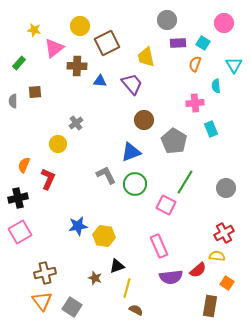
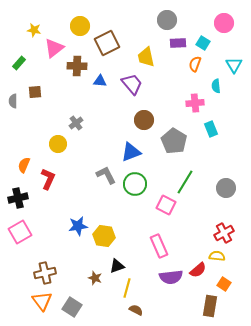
orange square at (227, 283): moved 3 px left, 1 px down
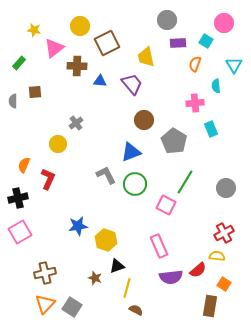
cyan square at (203, 43): moved 3 px right, 2 px up
yellow hexagon at (104, 236): moved 2 px right, 4 px down; rotated 10 degrees clockwise
orange triangle at (42, 301): moved 3 px right, 3 px down; rotated 20 degrees clockwise
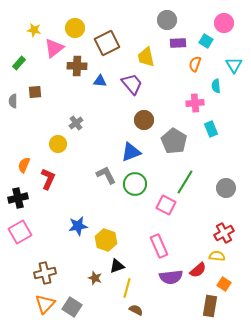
yellow circle at (80, 26): moved 5 px left, 2 px down
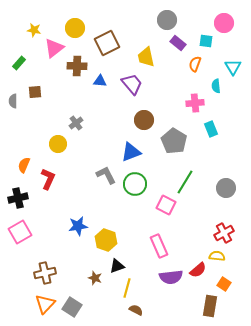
cyan square at (206, 41): rotated 24 degrees counterclockwise
purple rectangle at (178, 43): rotated 42 degrees clockwise
cyan triangle at (234, 65): moved 1 px left, 2 px down
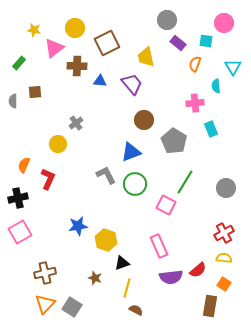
yellow semicircle at (217, 256): moved 7 px right, 2 px down
black triangle at (117, 266): moved 5 px right, 3 px up
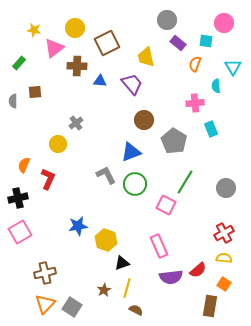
brown star at (95, 278): moved 9 px right, 12 px down; rotated 24 degrees clockwise
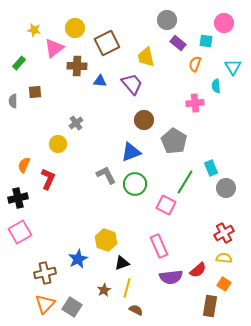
cyan rectangle at (211, 129): moved 39 px down
blue star at (78, 226): moved 33 px down; rotated 18 degrees counterclockwise
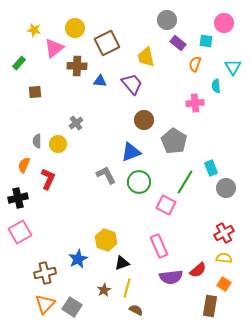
gray semicircle at (13, 101): moved 24 px right, 40 px down
green circle at (135, 184): moved 4 px right, 2 px up
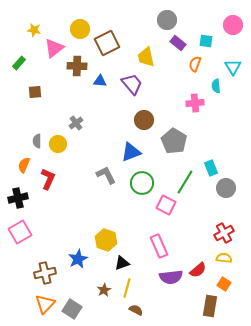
pink circle at (224, 23): moved 9 px right, 2 px down
yellow circle at (75, 28): moved 5 px right, 1 px down
green circle at (139, 182): moved 3 px right, 1 px down
gray square at (72, 307): moved 2 px down
